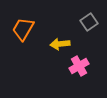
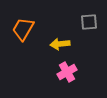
gray square: rotated 30 degrees clockwise
pink cross: moved 12 px left, 6 px down
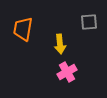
orange trapezoid: rotated 20 degrees counterclockwise
yellow arrow: rotated 90 degrees counterclockwise
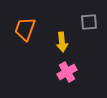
orange trapezoid: moved 2 px right; rotated 10 degrees clockwise
yellow arrow: moved 2 px right, 2 px up
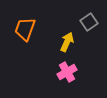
gray square: rotated 30 degrees counterclockwise
yellow arrow: moved 5 px right; rotated 150 degrees counterclockwise
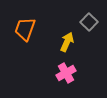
gray square: rotated 12 degrees counterclockwise
pink cross: moved 1 px left, 1 px down
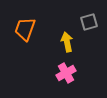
gray square: rotated 30 degrees clockwise
yellow arrow: rotated 36 degrees counterclockwise
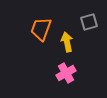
orange trapezoid: moved 16 px right
